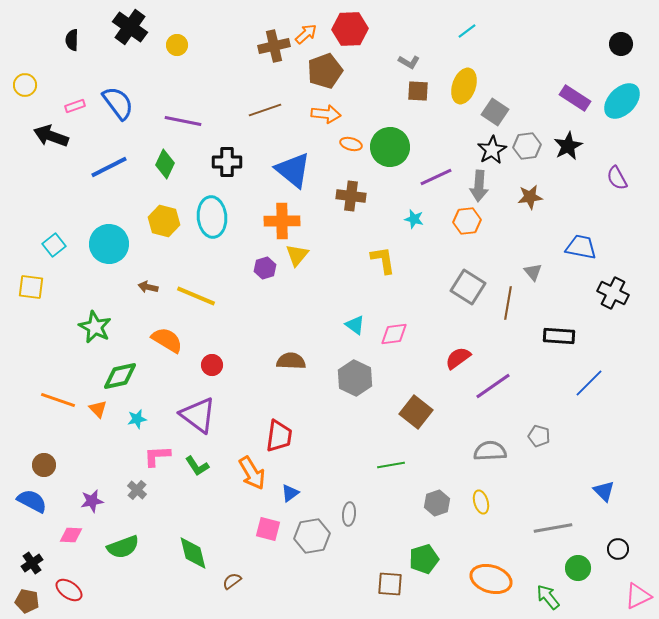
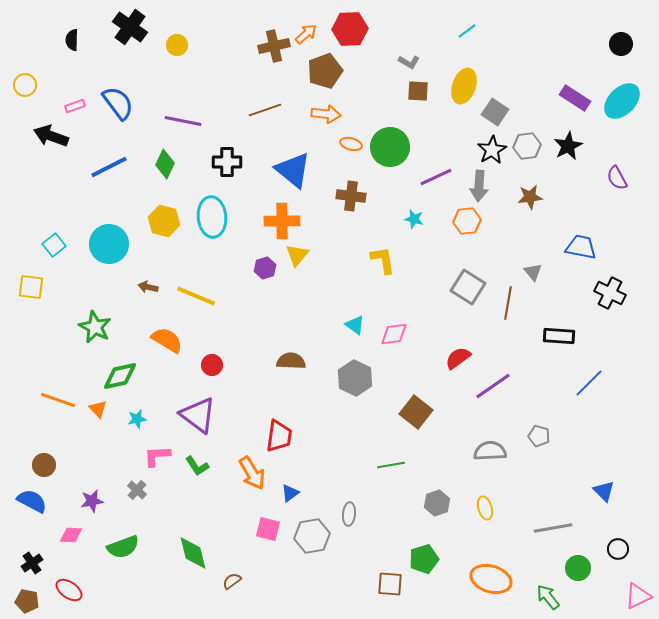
black cross at (613, 293): moved 3 px left
yellow ellipse at (481, 502): moved 4 px right, 6 px down
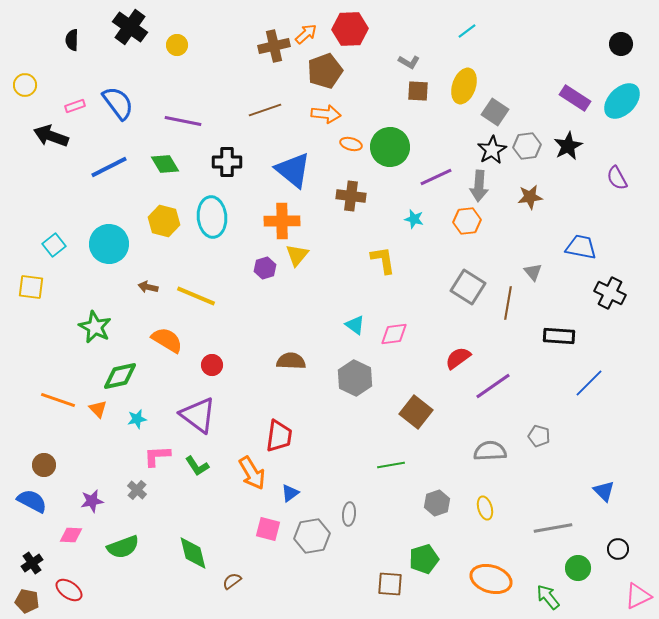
green diamond at (165, 164): rotated 56 degrees counterclockwise
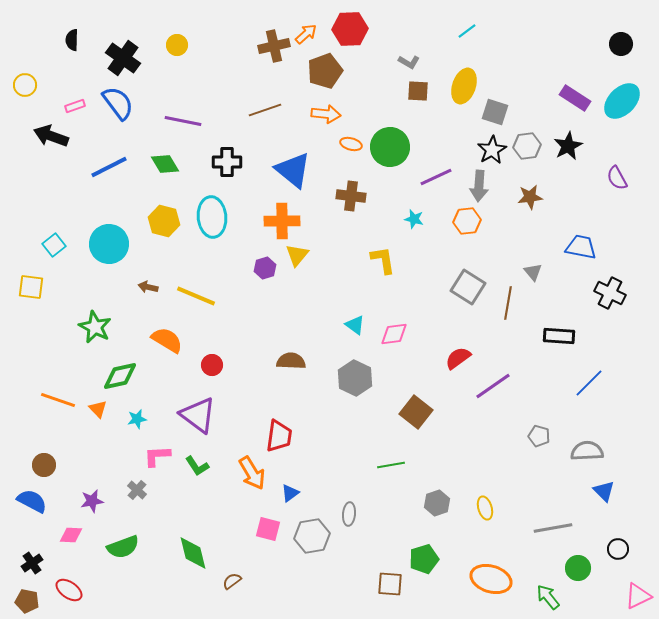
black cross at (130, 27): moved 7 px left, 31 px down
gray square at (495, 112): rotated 16 degrees counterclockwise
gray semicircle at (490, 451): moved 97 px right
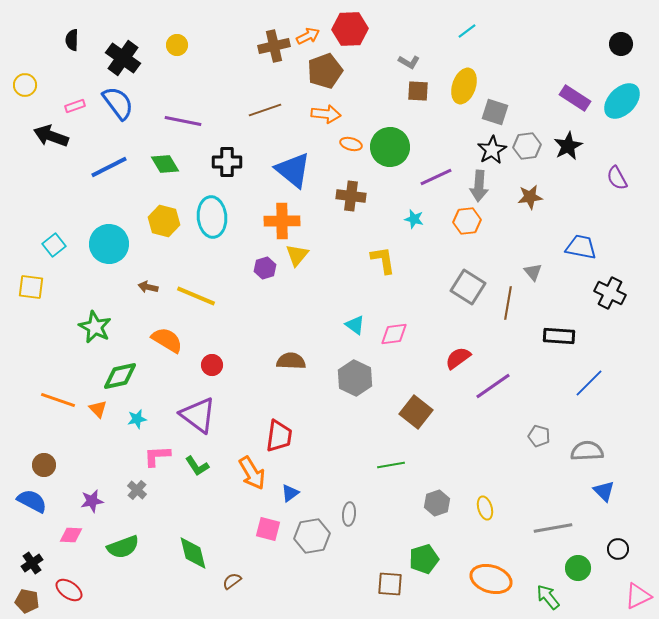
orange arrow at (306, 34): moved 2 px right, 2 px down; rotated 15 degrees clockwise
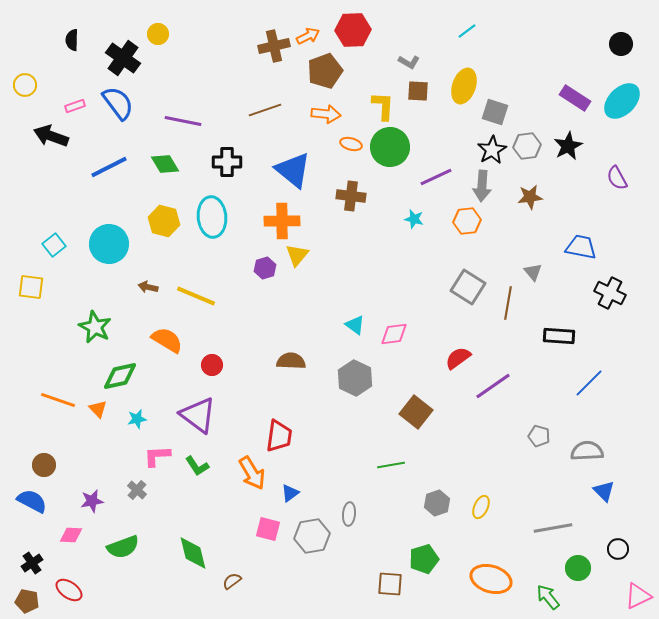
red hexagon at (350, 29): moved 3 px right, 1 px down
yellow circle at (177, 45): moved 19 px left, 11 px up
gray arrow at (479, 186): moved 3 px right
yellow L-shape at (383, 260): moved 154 px up; rotated 12 degrees clockwise
yellow ellipse at (485, 508): moved 4 px left, 1 px up; rotated 40 degrees clockwise
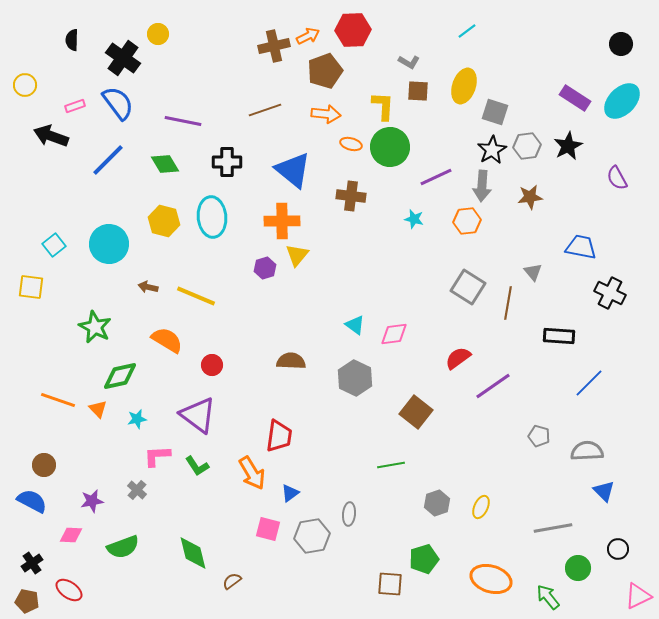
blue line at (109, 167): moved 1 px left, 7 px up; rotated 18 degrees counterclockwise
